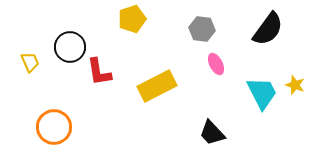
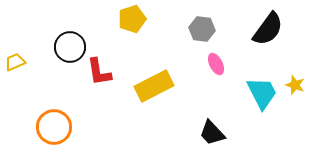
yellow trapezoid: moved 15 px left; rotated 90 degrees counterclockwise
yellow rectangle: moved 3 px left
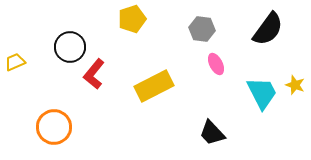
red L-shape: moved 5 px left, 2 px down; rotated 48 degrees clockwise
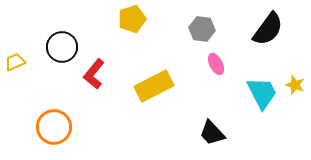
black circle: moved 8 px left
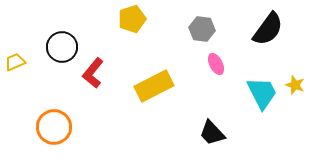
red L-shape: moved 1 px left, 1 px up
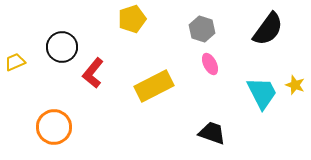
gray hexagon: rotated 10 degrees clockwise
pink ellipse: moved 6 px left
black trapezoid: rotated 152 degrees clockwise
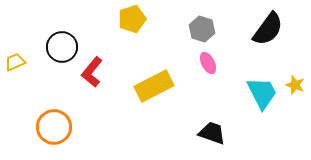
pink ellipse: moved 2 px left, 1 px up
red L-shape: moved 1 px left, 1 px up
